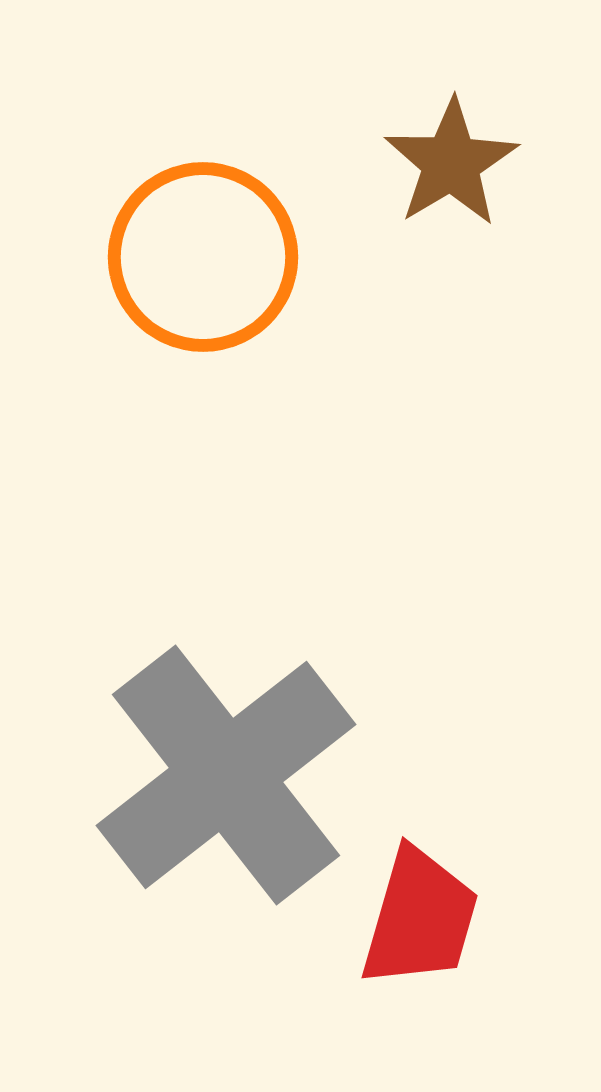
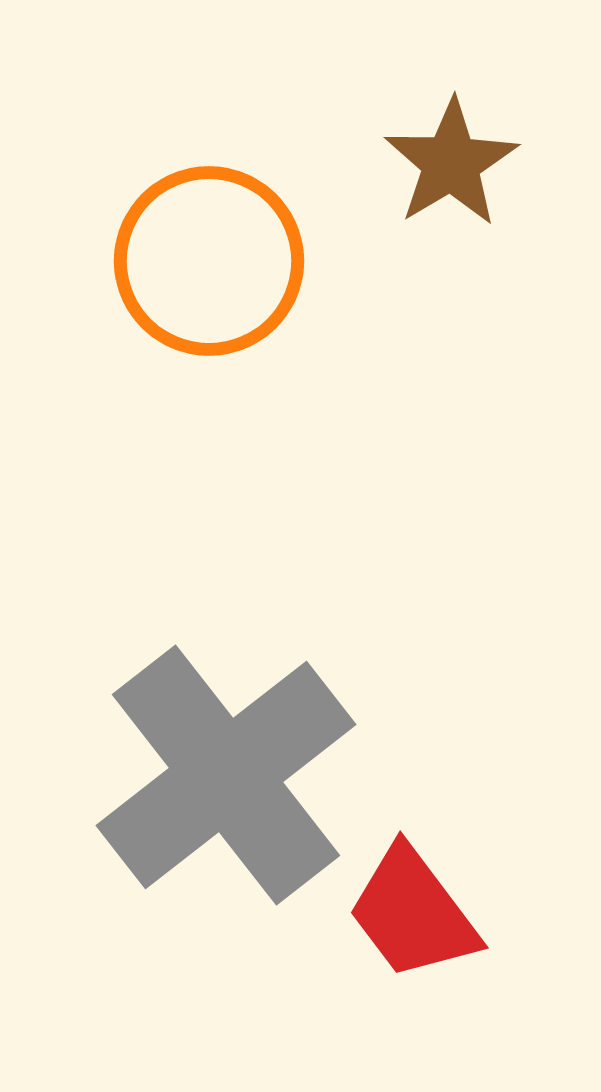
orange circle: moved 6 px right, 4 px down
red trapezoid: moved 7 px left, 5 px up; rotated 127 degrees clockwise
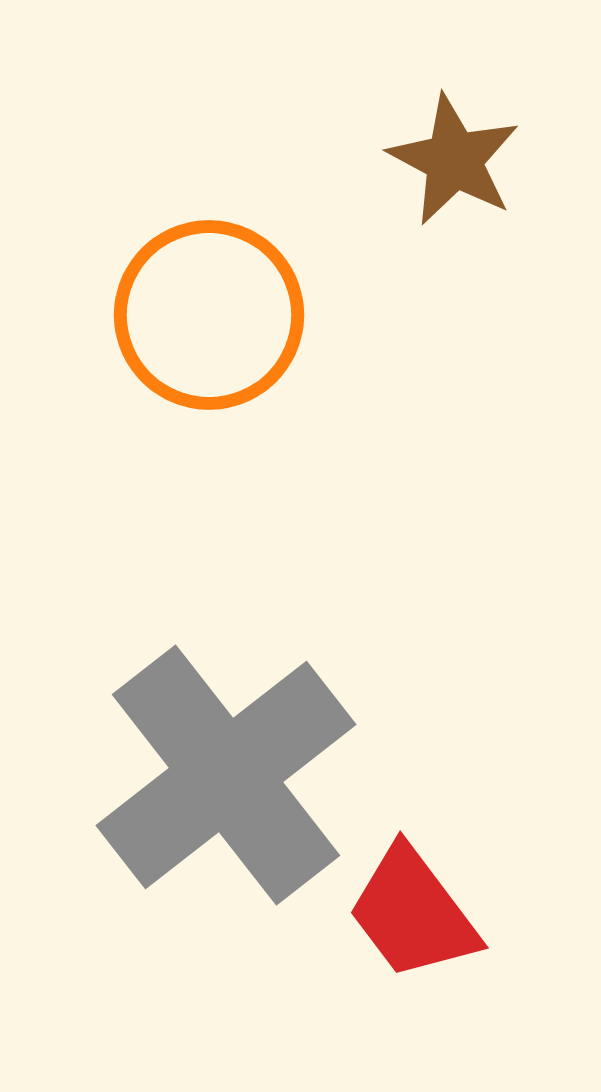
brown star: moved 3 px right, 3 px up; rotated 13 degrees counterclockwise
orange circle: moved 54 px down
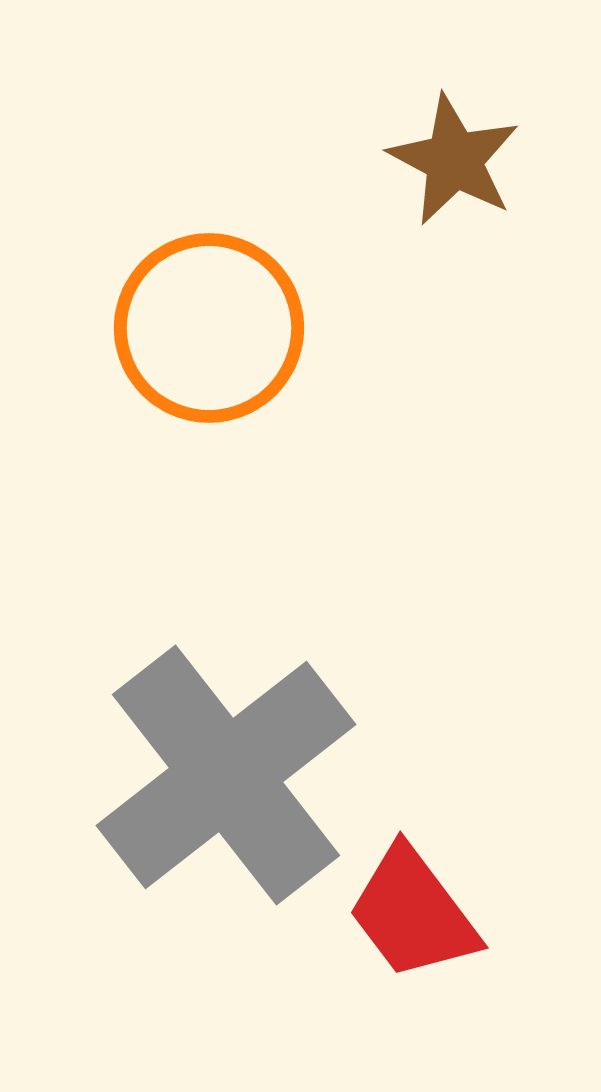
orange circle: moved 13 px down
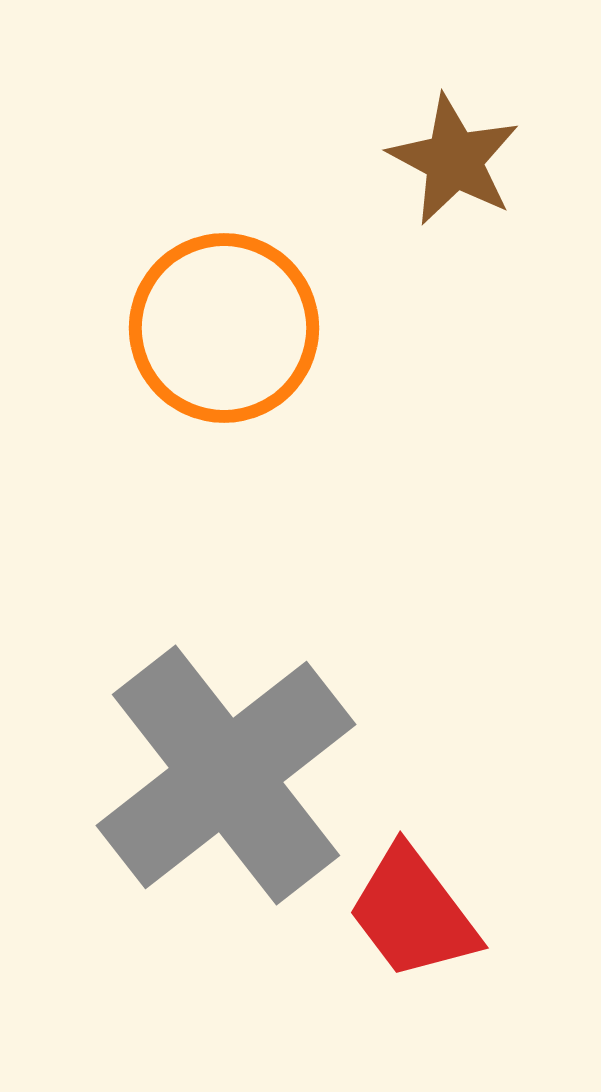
orange circle: moved 15 px right
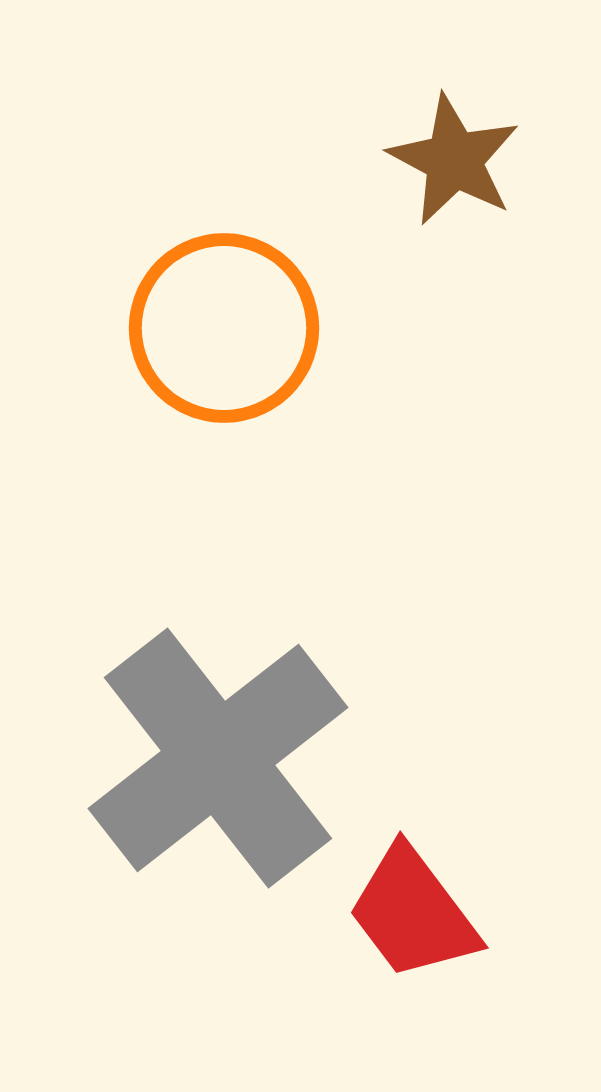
gray cross: moved 8 px left, 17 px up
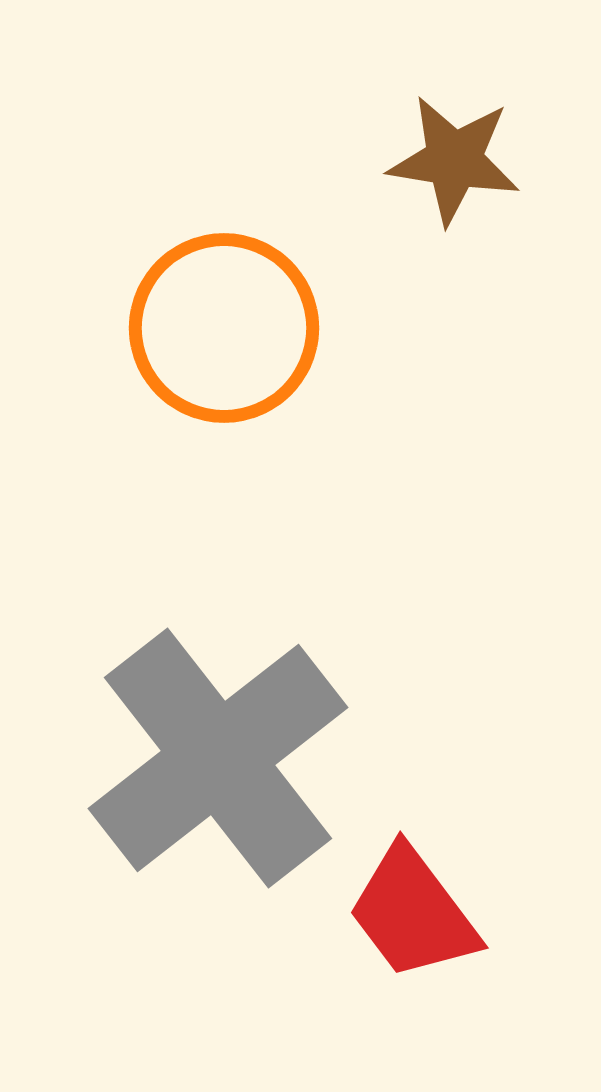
brown star: rotated 19 degrees counterclockwise
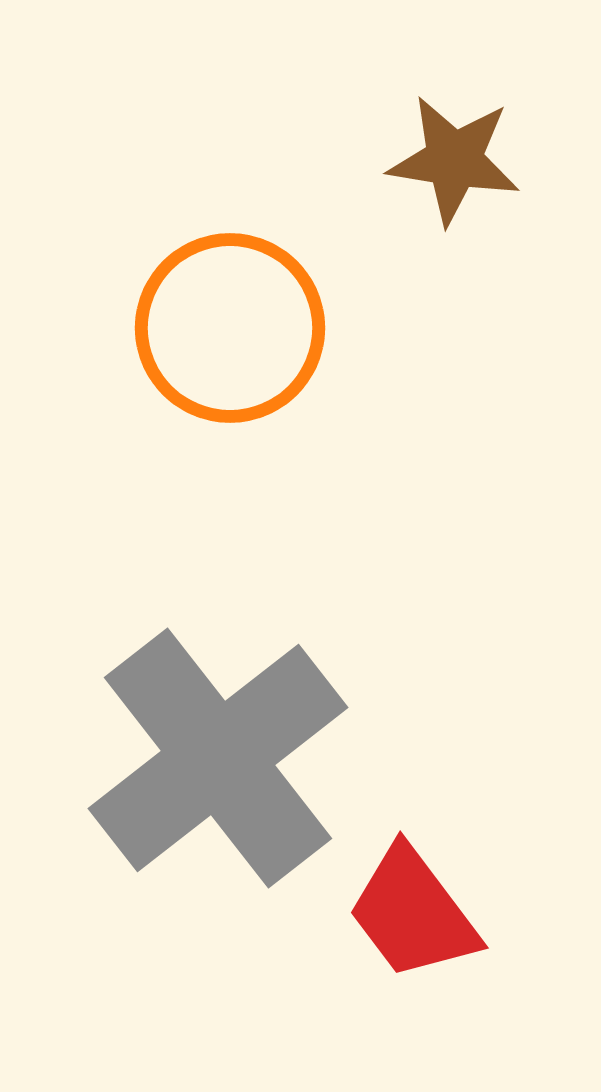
orange circle: moved 6 px right
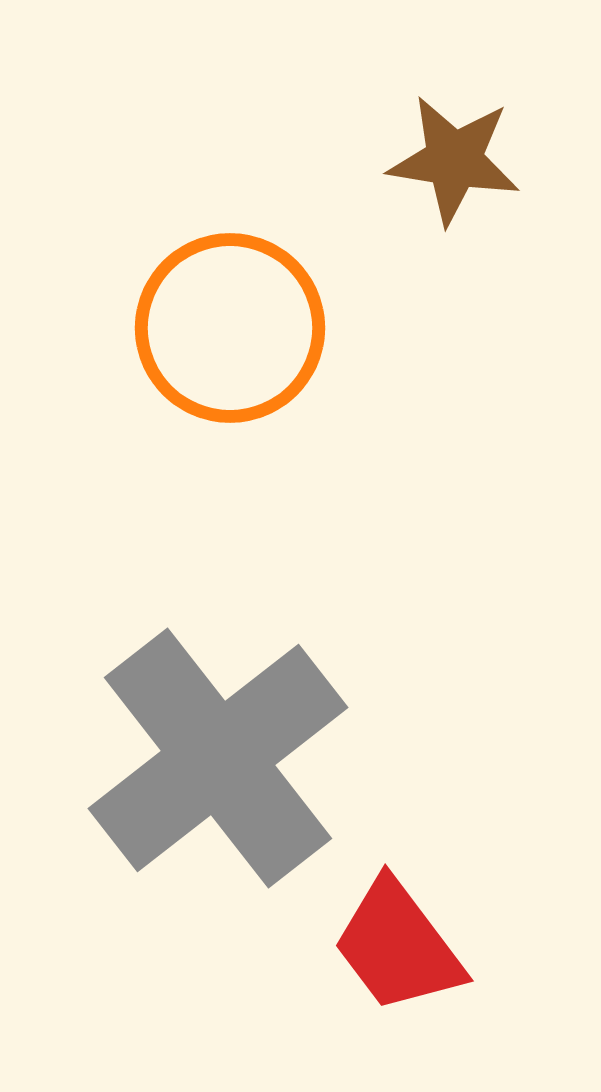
red trapezoid: moved 15 px left, 33 px down
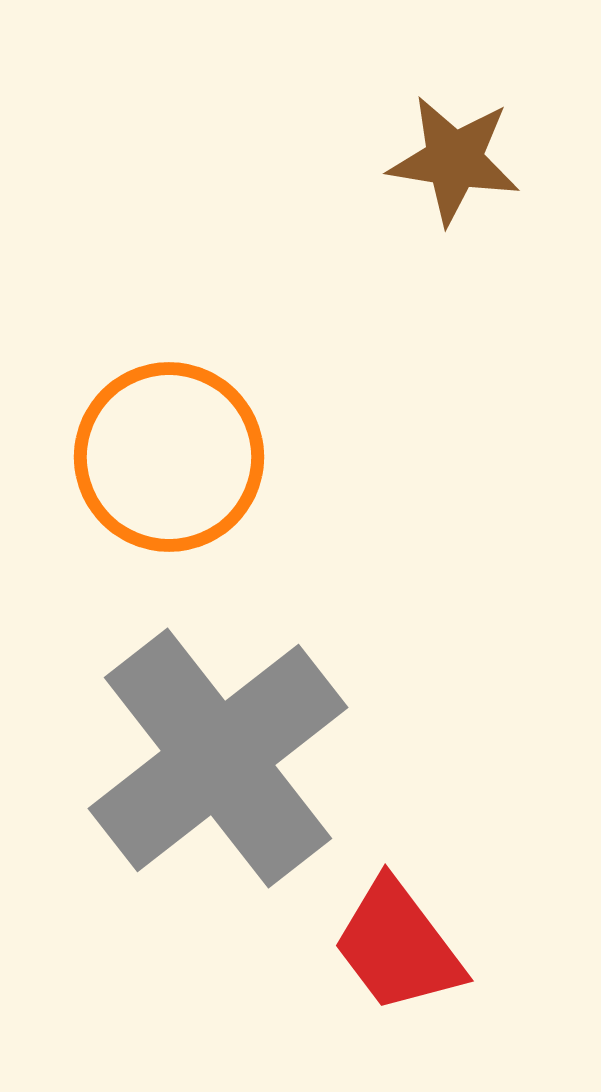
orange circle: moved 61 px left, 129 px down
